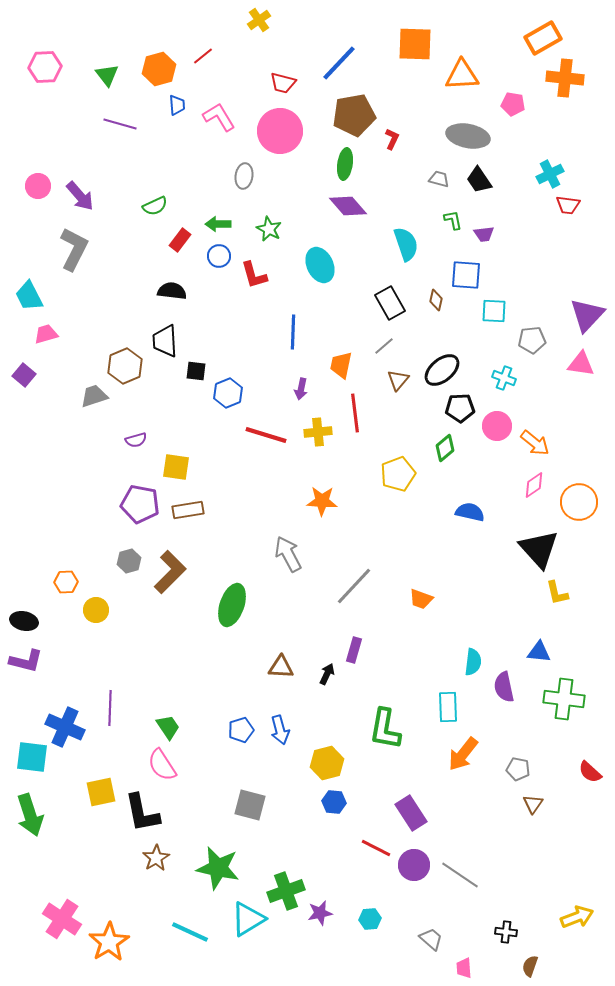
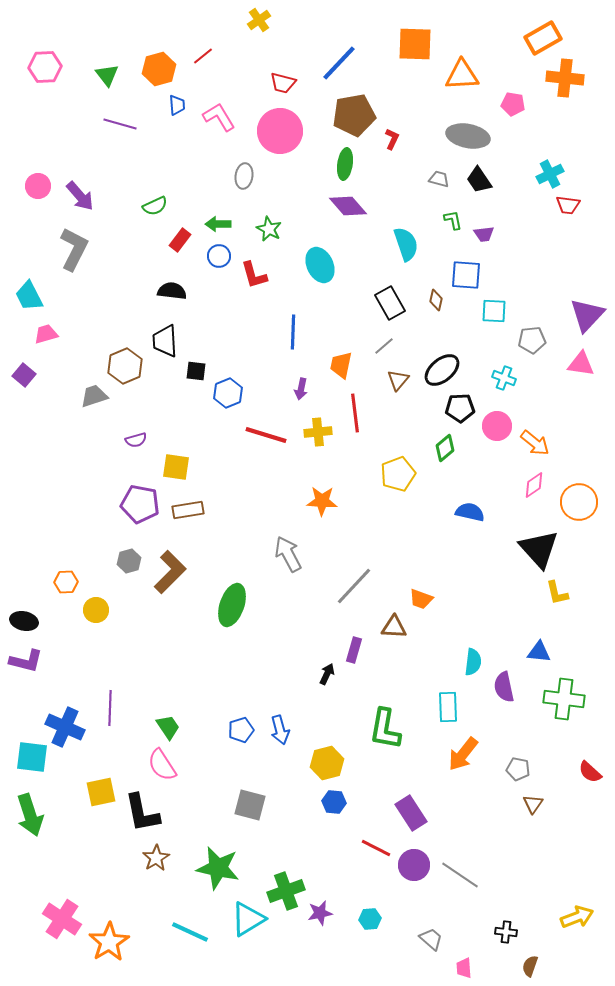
brown triangle at (281, 667): moved 113 px right, 40 px up
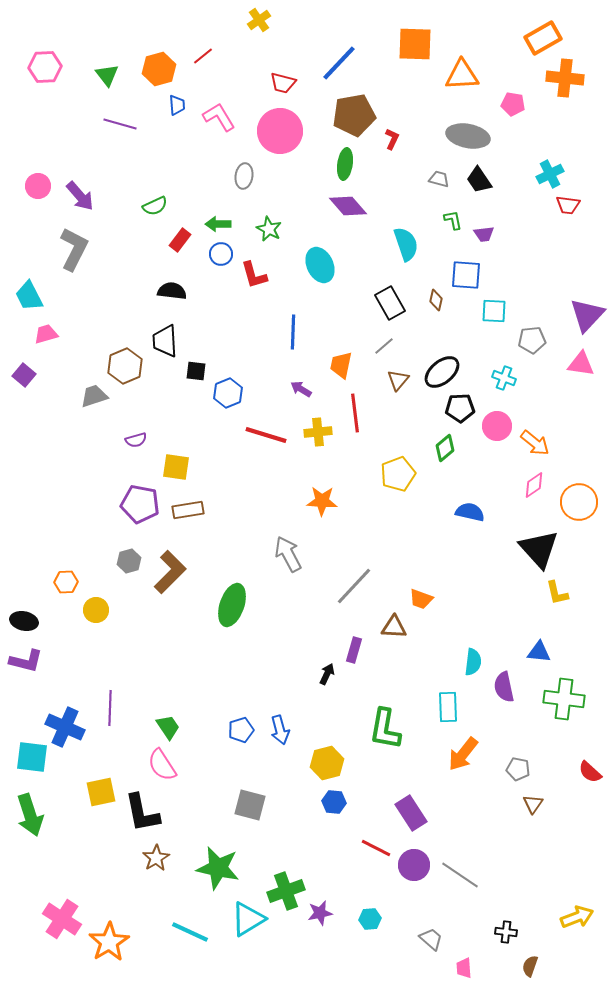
blue circle at (219, 256): moved 2 px right, 2 px up
black ellipse at (442, 370): moved 2 px down
purple arrow at (301, 389): rotated 110 degrees clockwise
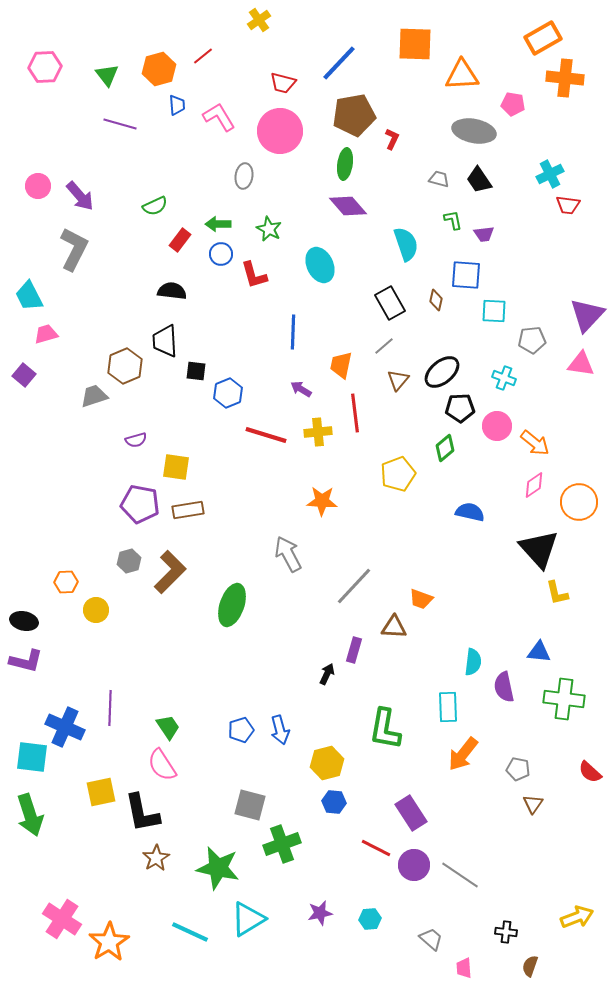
gray ellipse at (468, 136): moved 6 px right, 5 px up
green cross at (286, 891): moved 4 px left, 47 px up
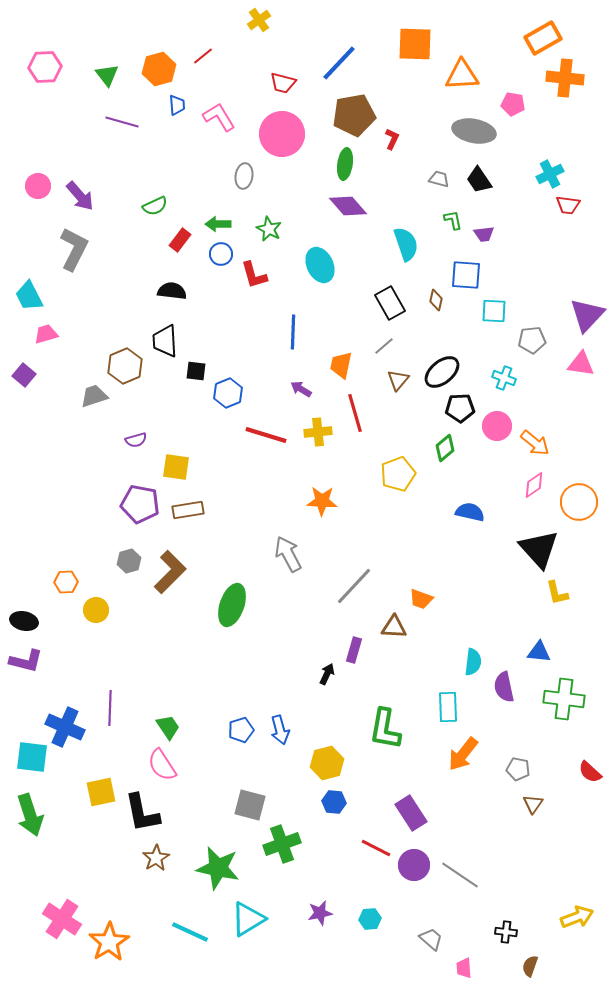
purple line at (120, 124): moved 2 px right, 2 px up
pink circle at (280, 131): moved 2 px right, 3 px down
red line at (355, 413): rotated 9 degrees counterclockwise
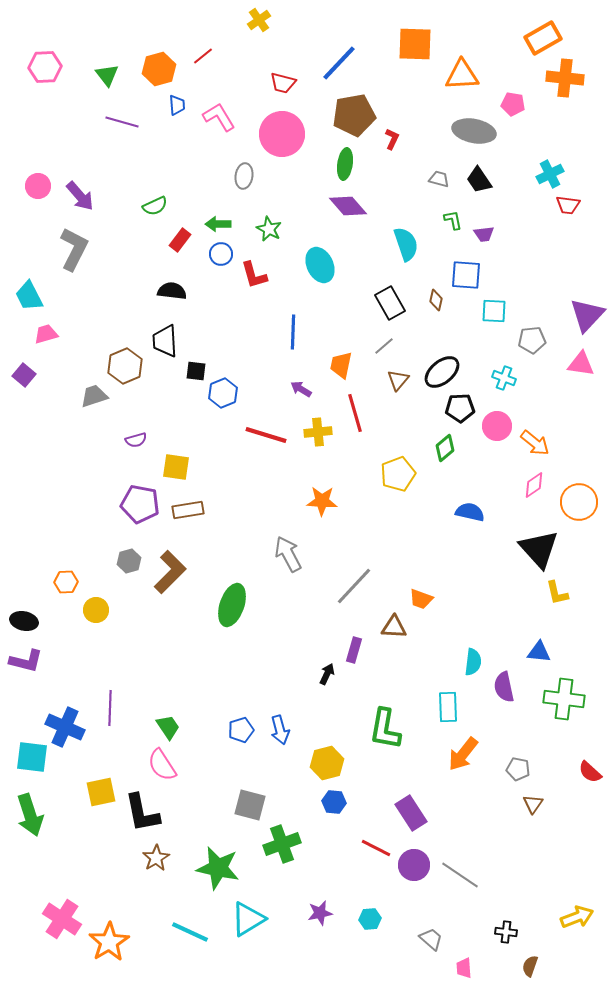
blue hexagon at (228, 393): moved 5 px left
